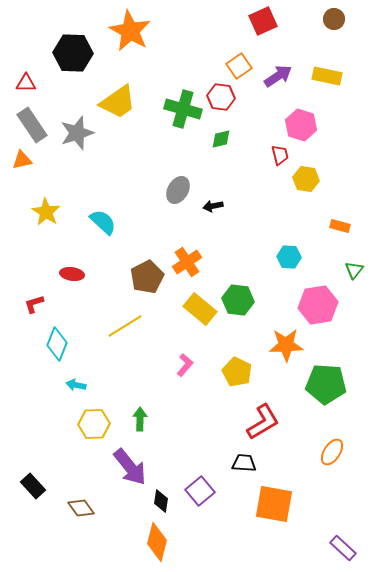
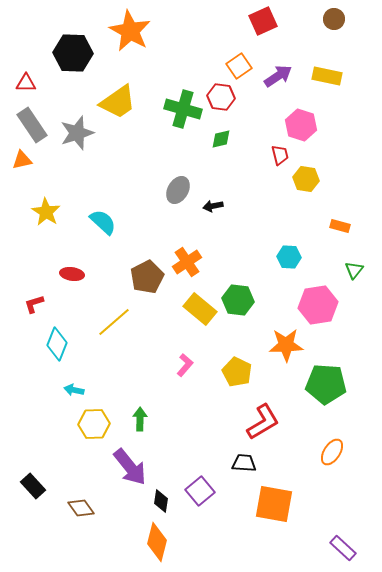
yellow line at (125, 326): moved 11 px left, 4 px up; rotated 9 degrees counterclockwise
cyan arrow at (76, 385): moved 2 px left, 5 px down
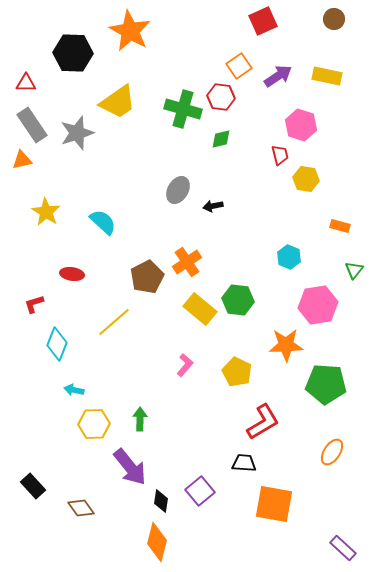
cyan hexagon at (289, 257): rotated 20 degrees clockwise
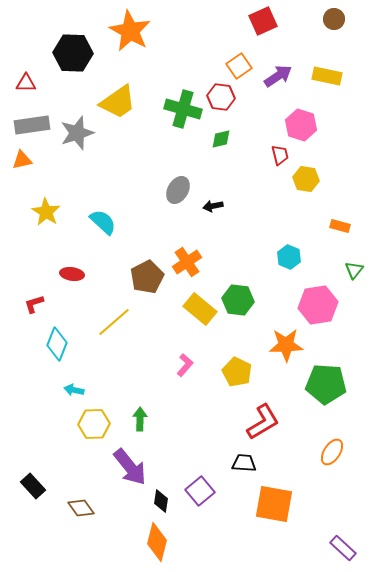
gray rectangle at (32, 125): rotated 64 degrees counterclockwise
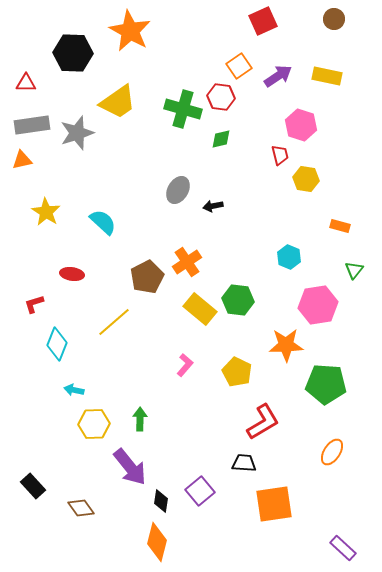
orange square at (274, 504): rotated 18 degrees counterclockwise
